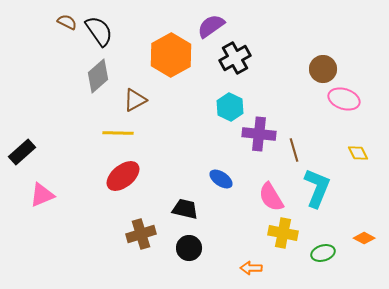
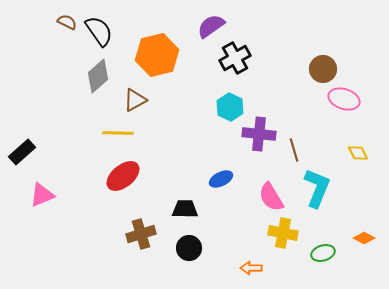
orange hexagon: moved 14 px left; rotated 15 degrees clockwise
blue ellipse: rotated 60 degrees counterclockwise
black trapezoid: rotated 12 degrees counterclockwise
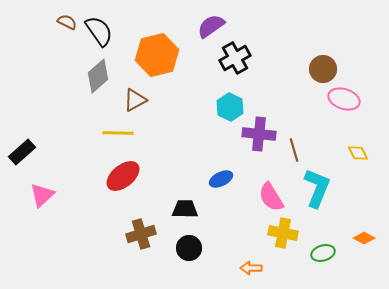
pink triangle: rotated 20 degrees counterclockwise
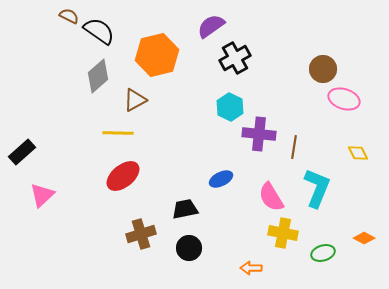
brown semicircle: moved 2 px right, 6 px up
black semicircle: rotated 20 degrees counterclockwise
brown line: moved 3 px up; rotated 25 degrees clockwise
black trapezoid: rotated 12 degrees counterclockwise
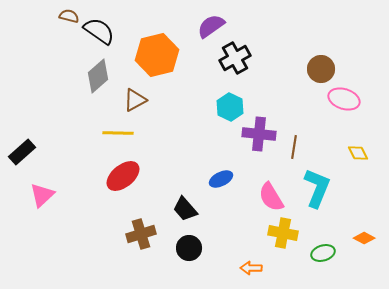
brown semicircle: rotated 12 degrees counterclockwise
brown circle: moved 2 px left
black trapezoid: rotated 120 degrees counterclockwise
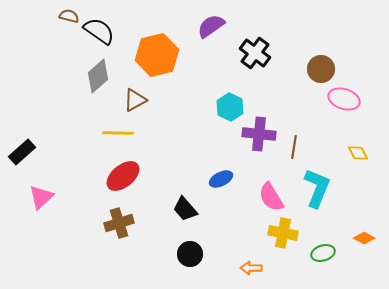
black cross: moved 20 px right, 5 px up; rotated 24 degrees counterclockwise
pink triangle: moved 1 px left, 2 px down
brown cross: moved 22 px left, 11 px up
black circle: moved 1 px right, 6 px down
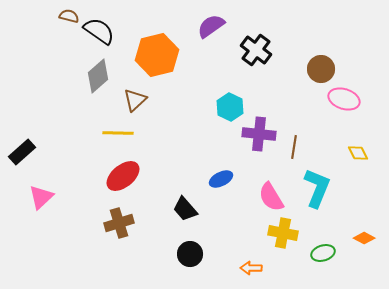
black cross: moved 1 px right, 3 px up
brown triangle: rotated 15 degrees counterclockwise
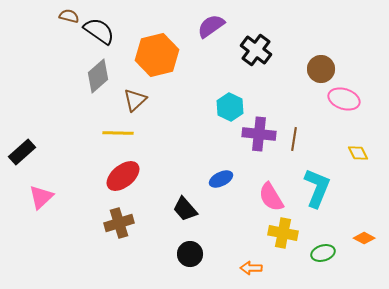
brown line: moved 8 px up
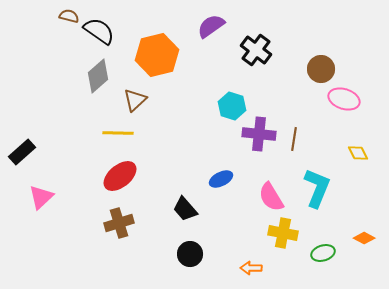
cyan hexagon: moved 2 px right, 1 px up; rotated 8 degrees counterclockwise
red ellipse: moved 3 px left
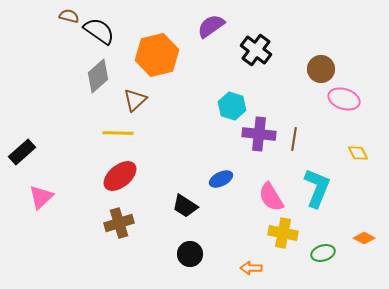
black trapezoid: moved 3 px up; rotated 16 degrees counterclockwise
